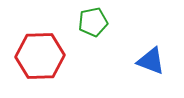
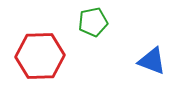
blue triangle: moved 1 px right
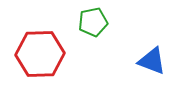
red hexagon: moved 2 px up
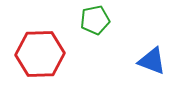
green pentagon: moved 2 px right, 2 px up
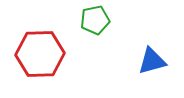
blue triangle: rotated 36 degrees counterclockwise
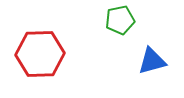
green pentagon: moved 25 px right
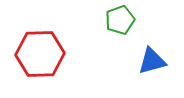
green pentagon: rotated 8 degrees counterclockwise
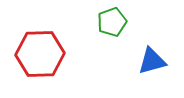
green pentagon: moved 8 px left, 2 px down
